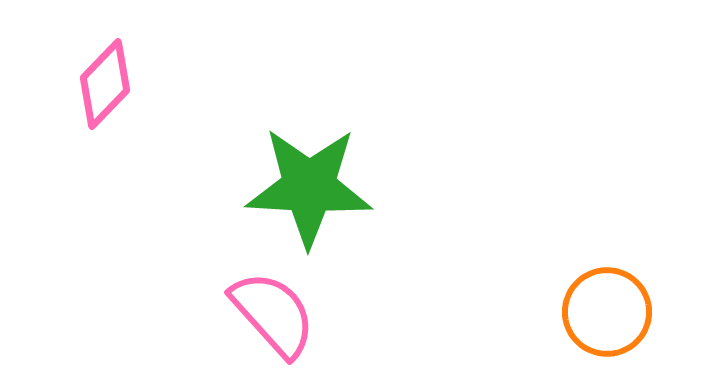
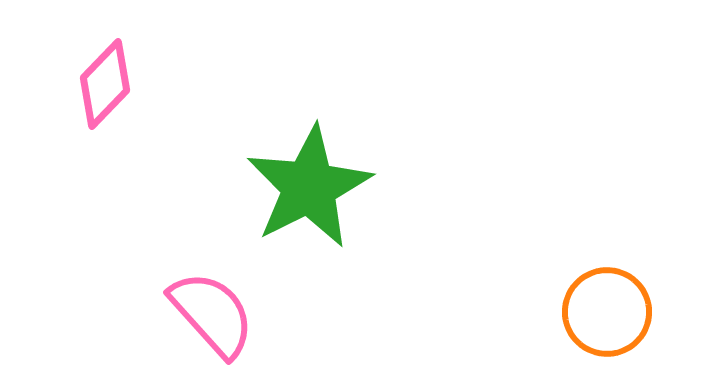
green star: rotated 30 degrees counterclockwise
pink semicircle: moved 61 px left
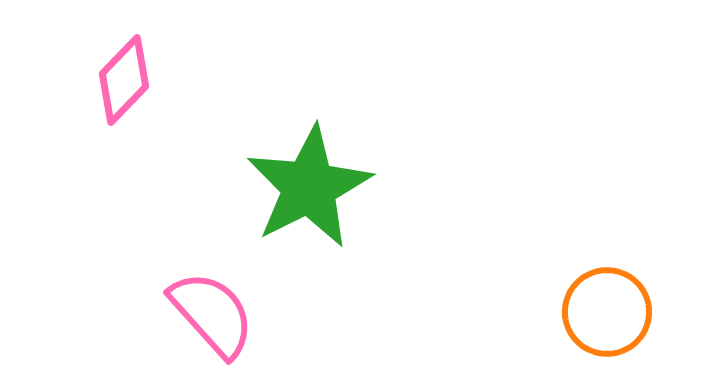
pink diamond: moved 19 px right, 4 px up
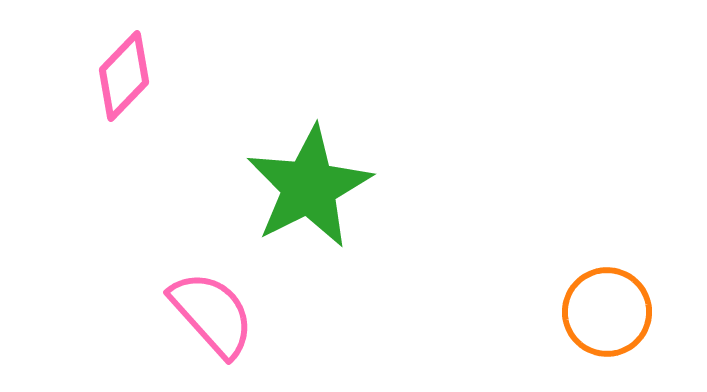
pink diamond: moved 4 px up
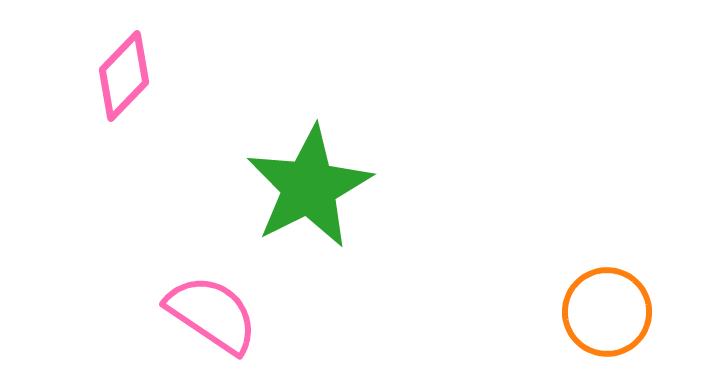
pink semicircle: rotated 14 degrees counterclockwise
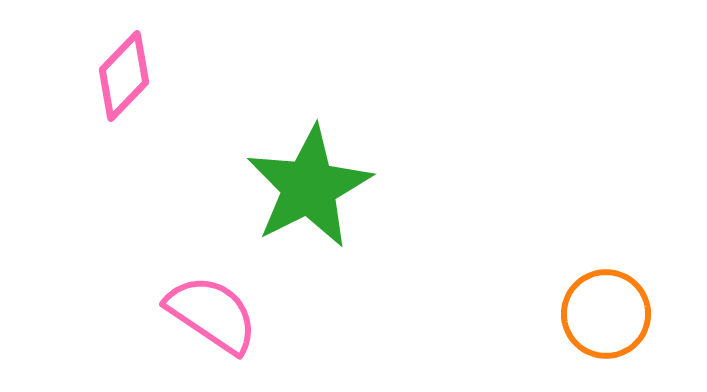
orange circle: moved 1 px left, 2 px down
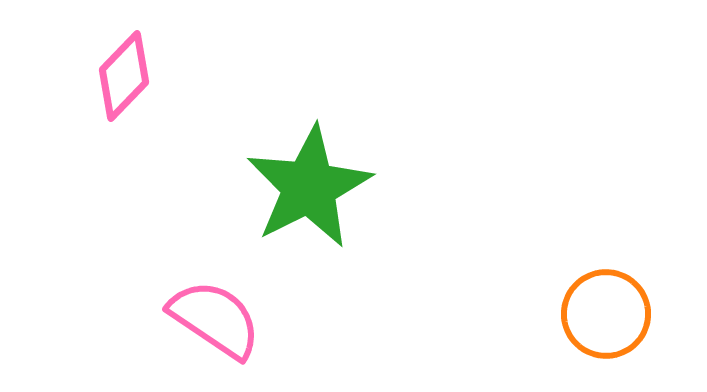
pink semicircle: moved 3 px right, 5 px down
